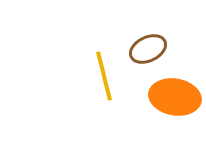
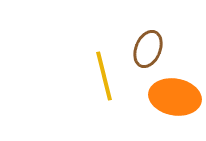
brown ellipse: rotated 42 degrees counterclockwise
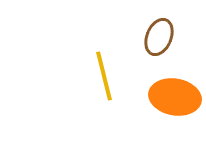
brown ellipse: moved 11 px right, 12 px up
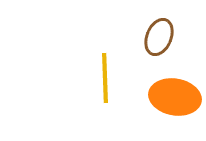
yellow line: moved 1 px right, 2 px down; rotated 12 degrees clockwise
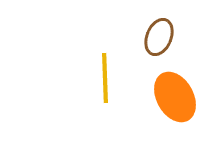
orange ellipse: rotated 51 degrees clockwise
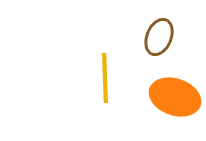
orange ellipse: rotated 42 degrees counterclockwise
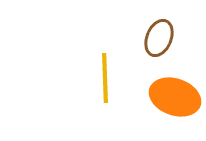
brown ellipse: moved 1 px down
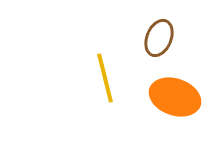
yellow line: rotated 12 degrees counterclockwise
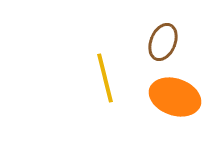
brown ellipse: moved 4 px right, 4 px down
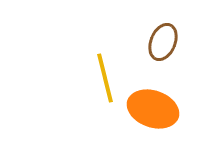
orange ellipse: moved 22 px left, 12 px down
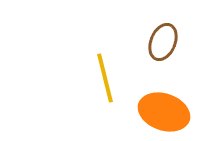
orange ellipse: moved 11 px right, 3 px down
